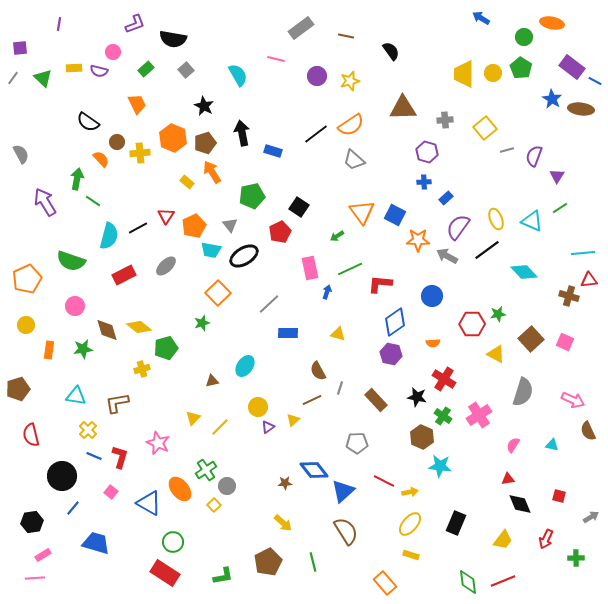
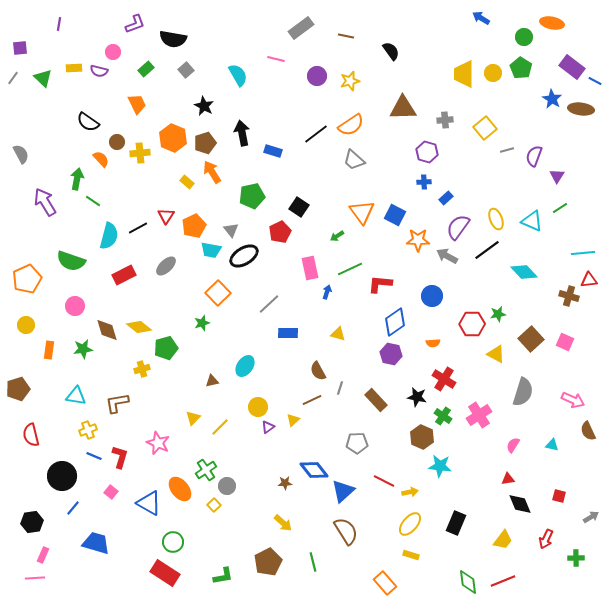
gray triangle at (230, 225): moved 1 px right, 5 px down
yellow cross at (88, 430): rotated 24 degrees clockwise
pink rectangle at (43, 555): rotated 35 degrees counterclockwise
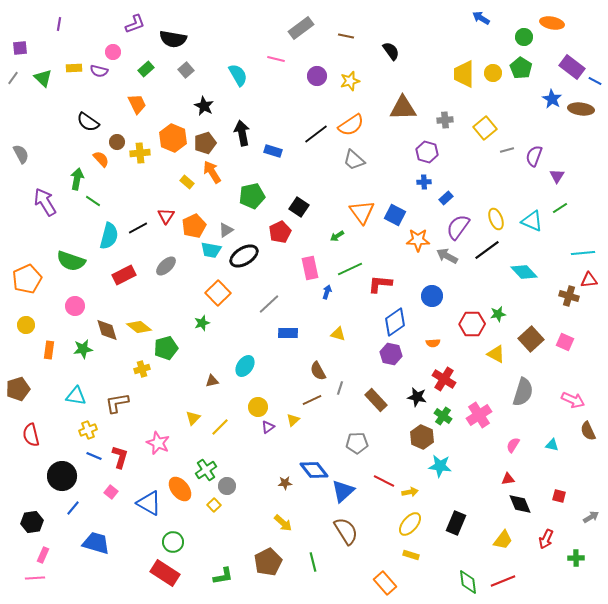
gray triangle at (231, 230): moved 5 px left; rotated 35 degrees clockwise
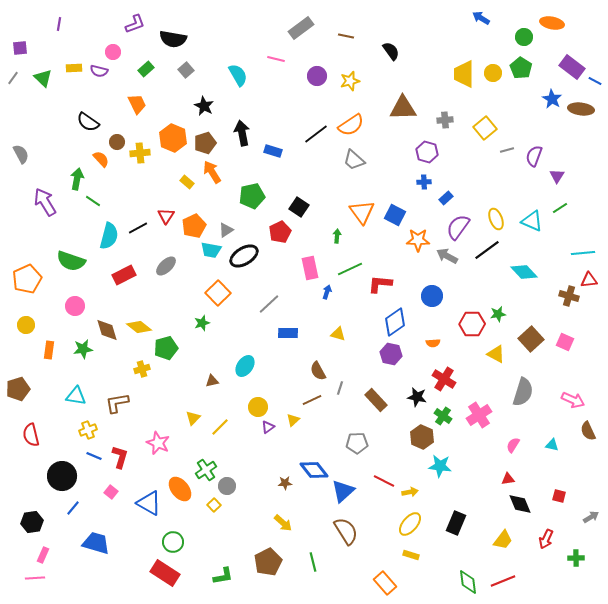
green arrow at (337, 236): rotated 128 degrees clockwise
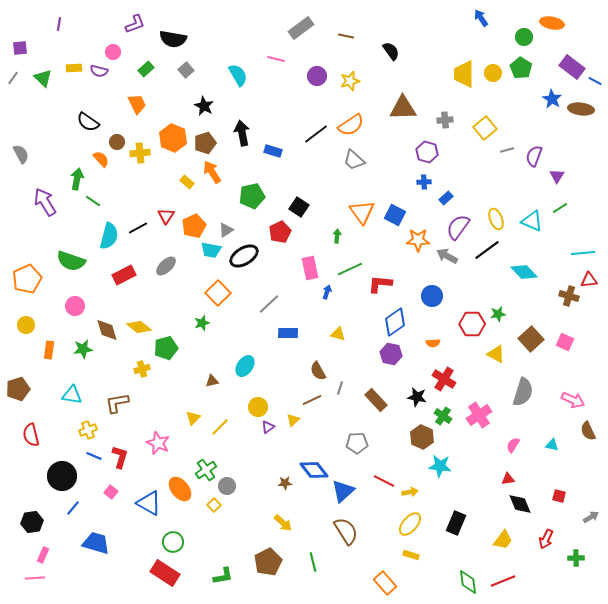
blue arrow at (481, 18): rotated 24 degrees clockwise
cyan triangle at (76, 396): moved 4 px left, 1 px up
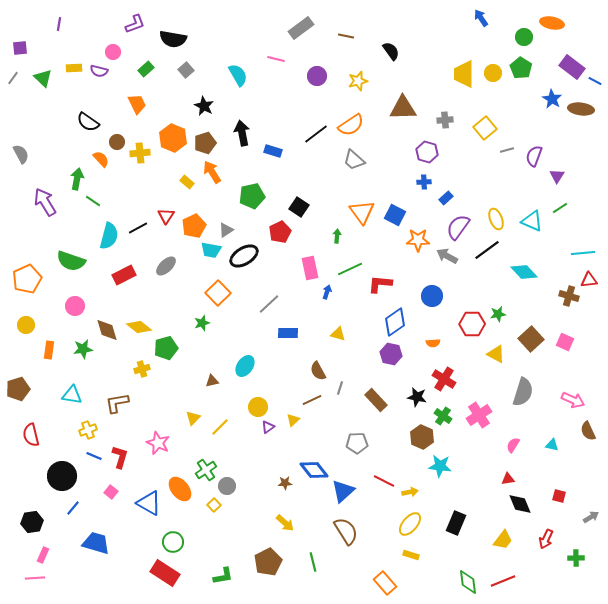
yellow star at (350, 81): moved 8 px right
yellow arrow at (283, 523): moved 2 px right
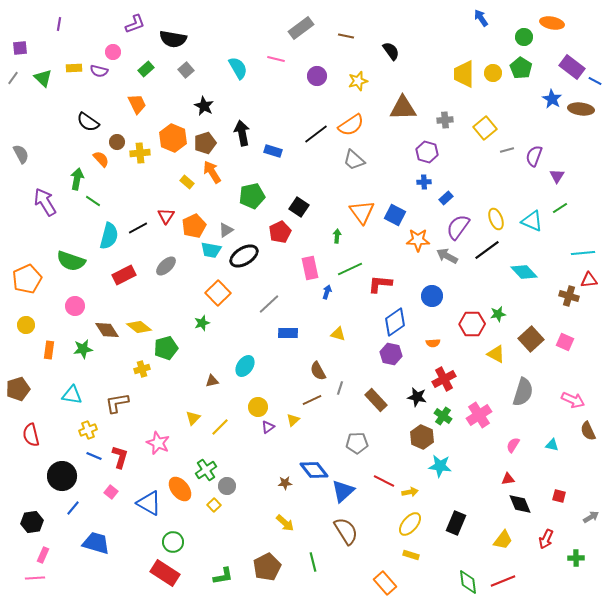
cyan semicircle at (238, 75): moved 7 px up
brown diamond at (107, 330): rotated 15 degrees counterclockwise
red cross at (444, 379): rotated 30 degrees clockwise
brown pentagon at (268, 562): moved 1 px left, 5 px down
